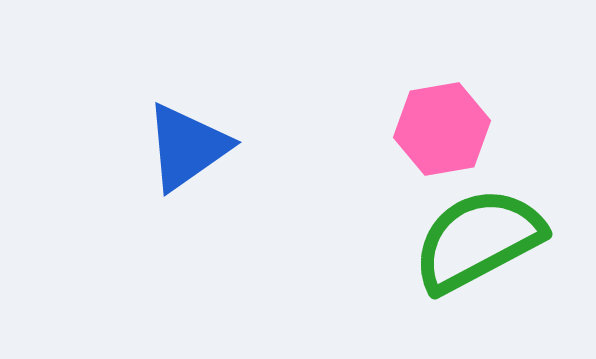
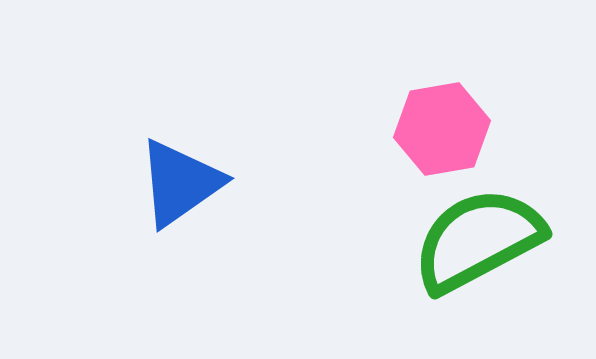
blue triangle: moved 7 px left, 36 px down
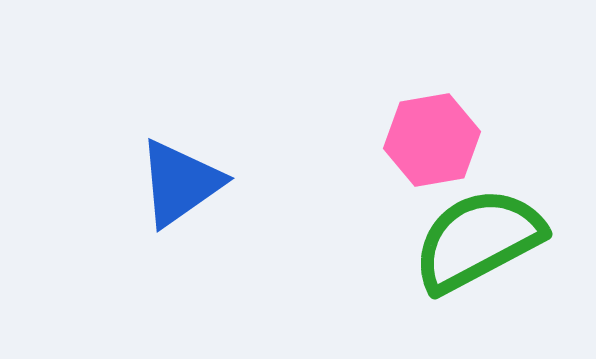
pink hexagon: moved 10 px left, 11 px down
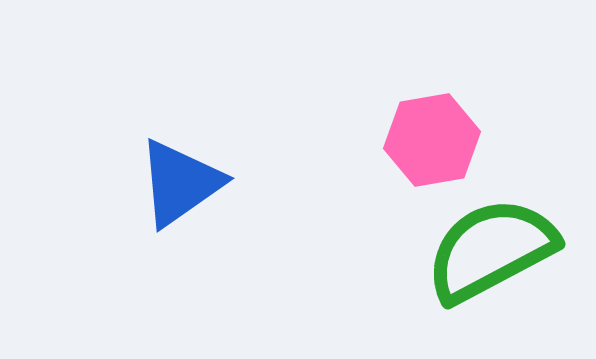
green semicircle: moved 13 px right, 10 px down
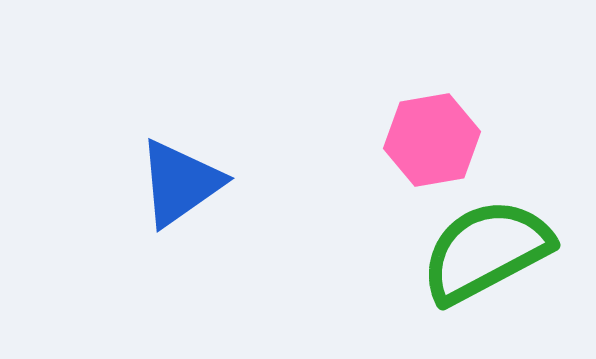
green semicircle: moved 5 px left, 1 px down
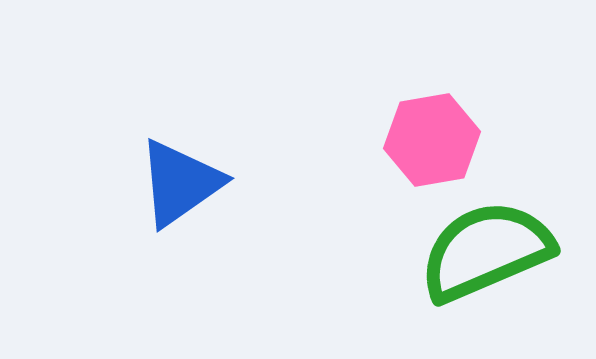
green semicircle: rotated 5 degrees clockwise
